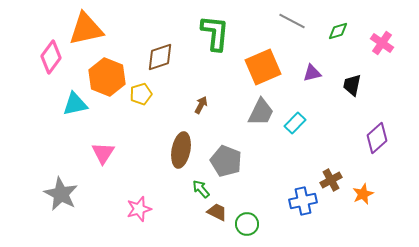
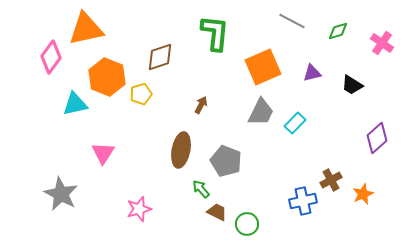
black trapezoid: rotated 70 degrees counterclockwise
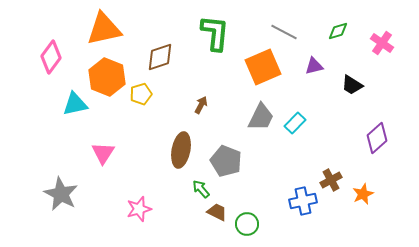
gray line: moved 8 px left, 11 px down
orange triangle: moved 18 px right
purple triangle: moved 2 px right, 7 px up
gray trapezoid: moved 5 px down
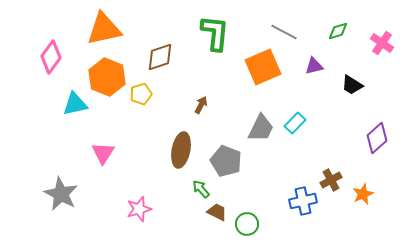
gray trapezoid: moved 11 px down
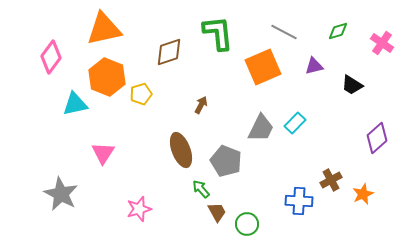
green L-shape: moved 3 px right; rotated 12 degrees counterclockwise
brown diamond: moved 9 px right, 5 px up
brown ellipse: rotated 32 degrees counterclockwise
blue cross: moved 4 px left; rotated 16 degrees clockwise
brown trapezoid: rotated 35 degrees clockwise
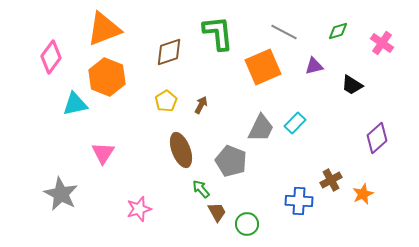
orange triangle: rotated 9 degrees counterclockwise
yellow pentagon: moved 25 px right, 7 px down; rotated 15 degrees counterclockwise
gray pentagon: moved 5 px right
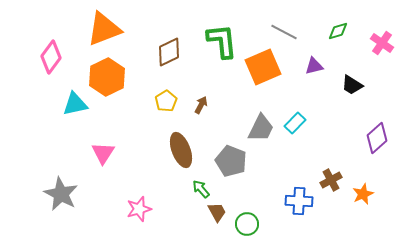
green L-shape: moved 4 px right, 8 px down
brown diamond: rotated 8 degrees counterclockwise
orange hexagon: rotated 12 degrees clockwise
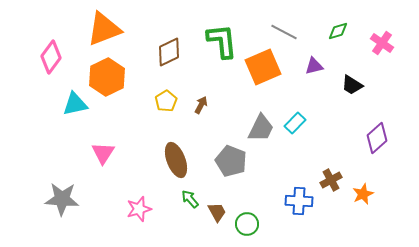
brown ellipse: moved 5 px left, 10 px down
green arrow: moved 11 px left, 10 px down
gray star: moved 1 px right, 5 px down; rotated 24 degrees counterclockwise
